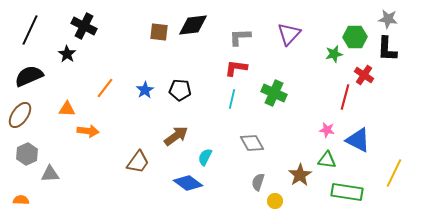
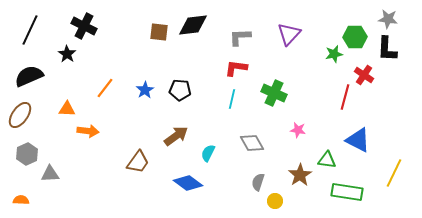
pink star: moved 29 px left
cyan semicircle: moved 3 px right, 4 px up
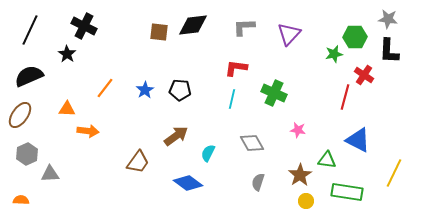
gray L-shape: moved 4 px right, 10 px up
black L-shape: moved 2 px right, 2 px down
yellow circle: moved 31 px right
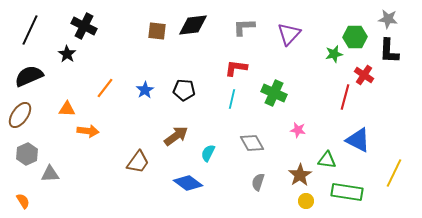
brown square: moved 2 px left, 1 px up
black pentagon: moved 4 px right
orange semicircle: moved 2 px right, 1 px down; rotated 56 degrees clockwise
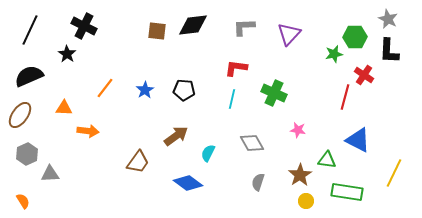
gray star: rotated 18 degrees clockwise
orange triangle: moved 3 px left, 1 px up
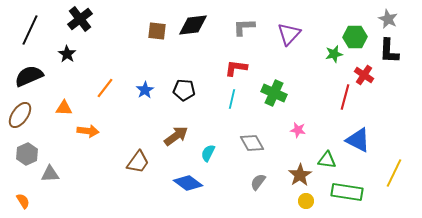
black cross: moved 4 px left, 7 px up; rotated 25 degrees clockwise
gray semicircle: rotated 18 degrees clockwise
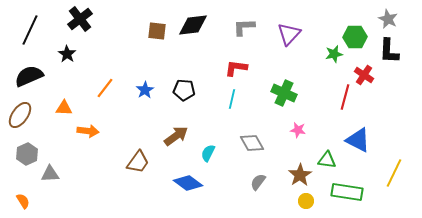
green cross: moved 10 px right
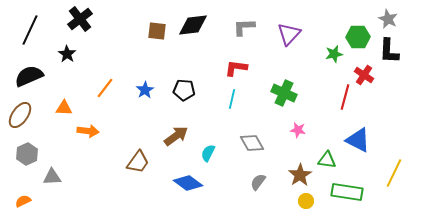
green hexagon: moved 3 px right
gray triangle: moved 2 px right, 3 px down
orange semicircle: rotated 84 degrees counterclockwise
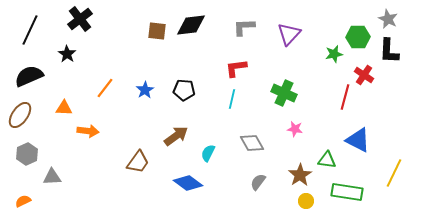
black diamond: moved 2 px left
red L-shape: rotated 15 degrees counterclockwise
pink star: moved 3 px left, 1 px up
